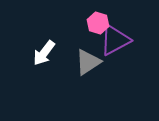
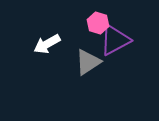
white arrow: moved 3 px right, 9 px up; rotated 24 degrees clockwise
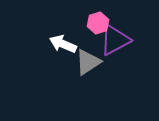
pink hexagon: rotated 25 degrees clockwise
white arrow: moved 16 px right; rotated 52 degrees clockwise
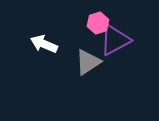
white arrow: moved 19 px left
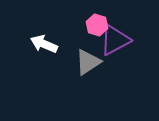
pink hexagon: moved 1 px left, 2 px down; rotated 25 degrees counterclockwise
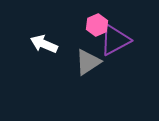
pink hexagon: rotated 20 degrees clockwise
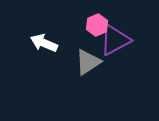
white arrow: moved 1 px up
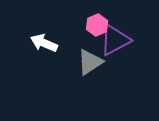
gray triangle: moved 2 px right
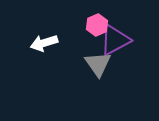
white arrow: rotated 40 degrees counterclockwise
gray triangle: moved 8 px right, 2 px down; rotated 32 degrees counterclockwise
